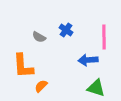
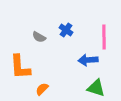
orange L-shape: moved 3 px left, 1 px down
orange semicircle: moved 1 px right, 3 px down
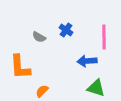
blue arrow: moved 1 px left, 1 px down
orange semicircle: moved 2 px down
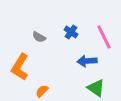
blue cross: moved 5 px right, 2 px down
pink line: rotated 25 degrees counterclockwise
orange L-shape: rotated 36 degrees clockwise
green triangle: rotated 18 degrees clockwise
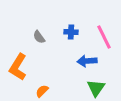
blue cross: rotated 32 degrees counterclockwise
gray semicircle: rotated 24 degrees clockwise
orange L-shape: moved 2 px left
green triangle: rotated 30 degrees clockwise
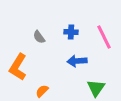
blue arrow: moved 10 px left
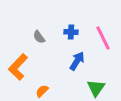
pink line: moved 1 px left, 1 px down
blue arrow: rotated 126 degrees clockwise
orange L-shape: rotated 12 degrees clockwise
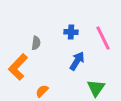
gray semicircle: moved 3 px left, 6 px down; rotated 136 degrees counterclockwise
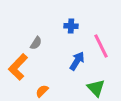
blue cross: moved 6 px up
pink line: moved 2 px left, 8 px down
gray semicircle: rotated 24 degrees clockwise
green triangle: rotated 18 degrees counterclockwise
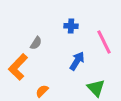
pink line: moved 3 px right, 4 px up
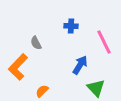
gray semicircle: rotated 120 degrees clockwise
blue arrow: moved 3 px right, 4 px down
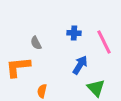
blue cross: moved 3 px right, 7 px down
orange L-shape: rotated 40 degrees clockwise
orange semicircle: rotated 32 degrees counterclockwise
